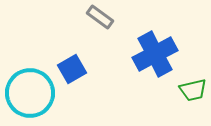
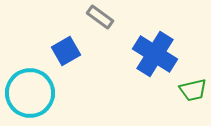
blue cross: rotated 30 degrees counterclockwise
blue square: moved 6 px left, 18 px up
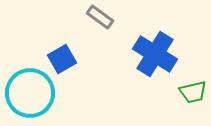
blue square: moved 4 px left, 8 px down
green trapezoid: moved 2 px down
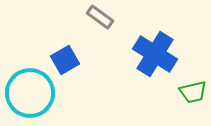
blue square: moved 3 px right, 1 px down
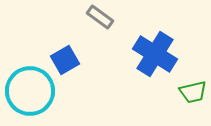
cyan circle: moved 2 px up
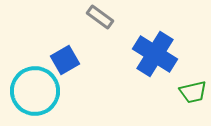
cyan circle: moved 5 px right
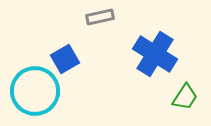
gray rectangle: rotated 48 degrees counterclockwise
blue square: moved 1 px up
green trapezoid: moved 8 px left, 5 px down; rotated 44 degrees counterclockwise
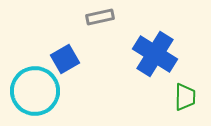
green trapezoid: rotated 32 degrees counterclockwise
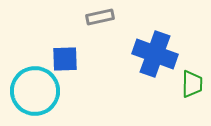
blue cross: rotated 12 degrees counterclockwise
blue square: rotated 28 degrees clockwise
green trapezoid: moved 7 px right, 13 px up
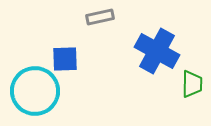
blue cross: moved 2 px right, 3 px up; rotated 9 degrees clockwise
